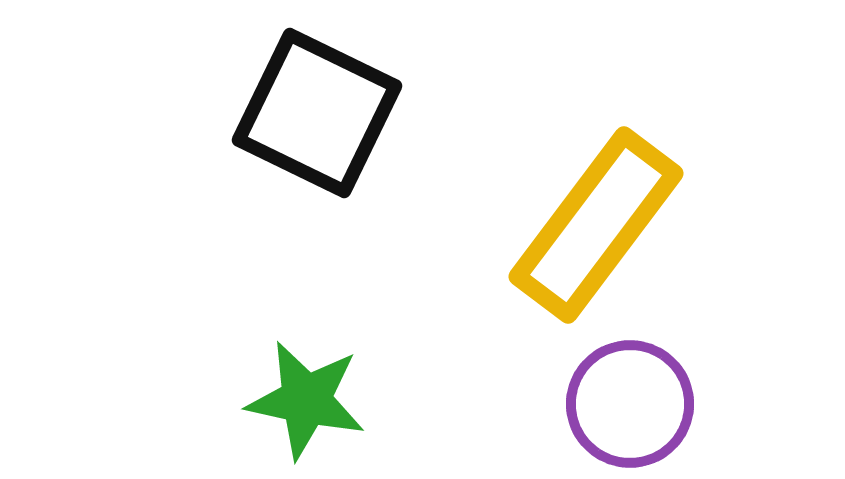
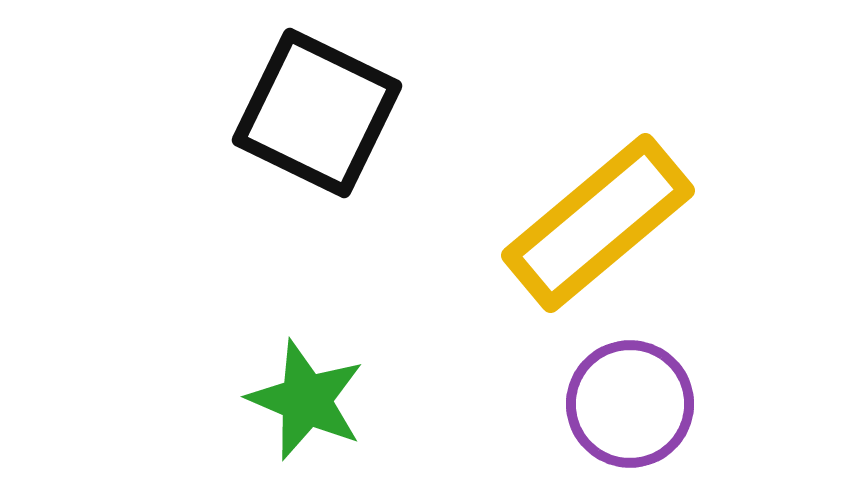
yellow rectangle: moved 2 px right, 2 px up; rotated 13 degrees clockwise
green star: rotated 11 degrees clockwise
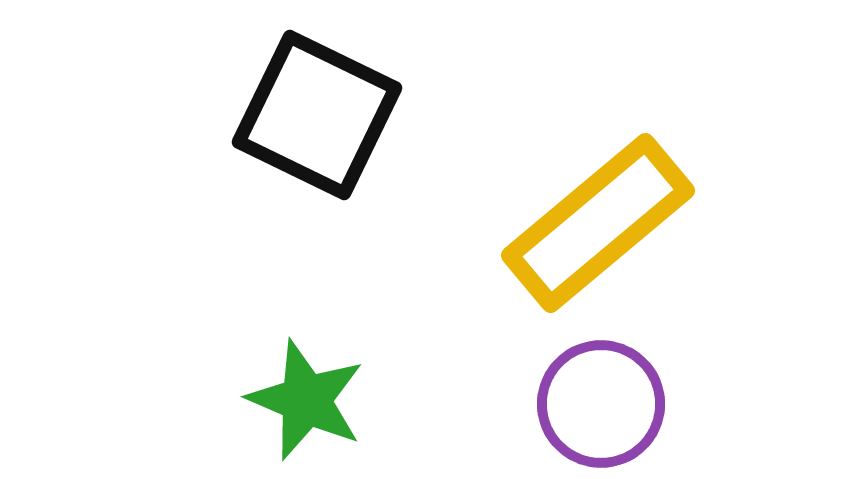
black square: moved 2 px down
purple circle: moved 29 px left
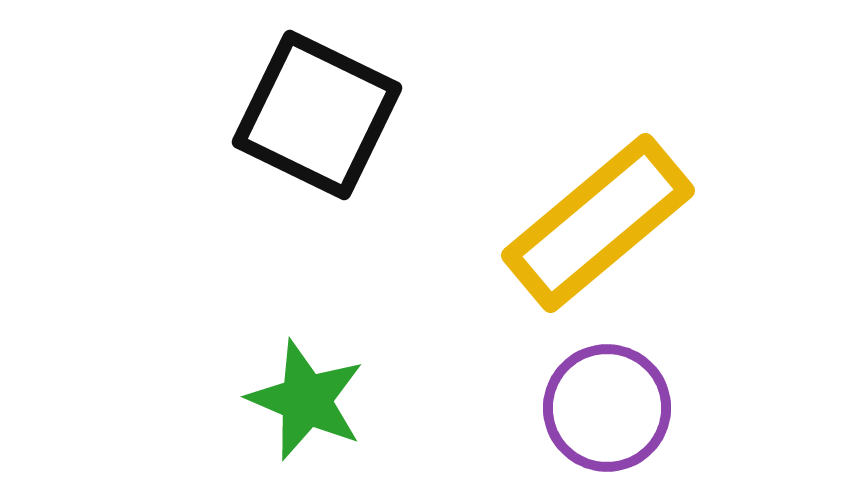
purple circle: moved 6 px right, 4 px down
